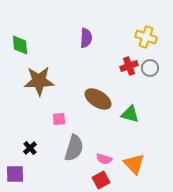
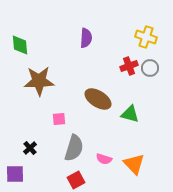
red square: moved 25 px left
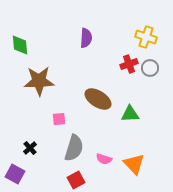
red cross: moved 2 px up
green triangle: rotated 18 degrees counterclockwise
purple square: rotated 30 degrees clockwise
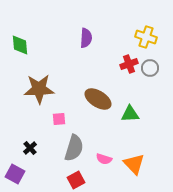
brown star: moved 8 px down
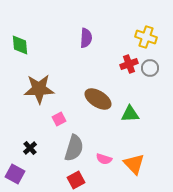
pink square: rotated 24 degrees counterclockwise
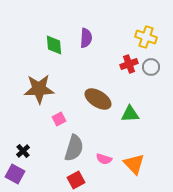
green diamond: moved 34 px right
gray circle: moved 1 px right, 1 px up
black cross: moved 7 px left, 3 px down
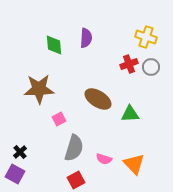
black cross: moved 3 px left, 1 px down
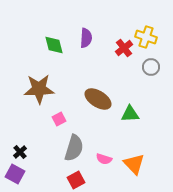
green diamond: rotated 10 degrees counterclockwise
red cross: moved 5 px left, 16 px up; rotated 18 degrees counterclockwise
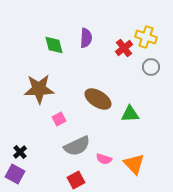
gray semicircle: moved 3 px right, 2 px up; rotated 48 degrees clockwise
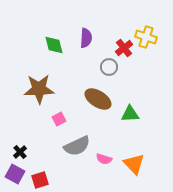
gray circle: moved 42 px left
red square: moved 36 px left; rotated 12 degrees clockwise
